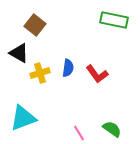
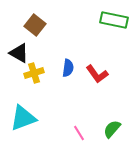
yellow cross: moved 6 px left
green semicircle: rotated 84 degrees counterclockwise
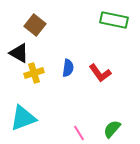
red L-shape: moved 3 px right, 1 px up
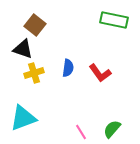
black triangle: moved 4 px right, 4 px up; rotated 10 degrees counterclockwise
pink line: moved 2 px right, 1 px up
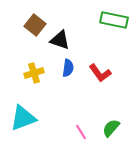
black triangle: moved 37 px right, 9 px up
green semicircle: moved 1 px left, 1 px up
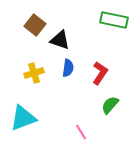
red L-shape: rotated 110 degrees counterclockwise
green semicircle: moved 1 px left, 23 px up
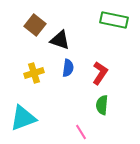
green semicircle: moved 8 px left; rotated 36 degrees counterclockwise
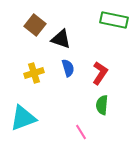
black triangle: moved 1 px right, 1 px up
blue semicircle: rotated 24 degrees counterclockwise
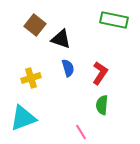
yellow cross: moved 3 px left, 5 px down
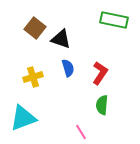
brown square: moved 3 px down
yellow cross: moved 2 px right, 1 px up
